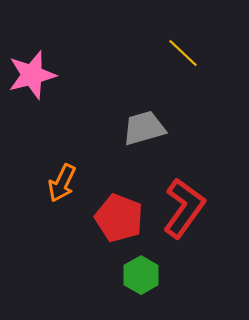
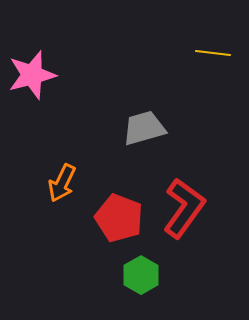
yellow line: moved 30 px right; rotated 36 degrees counterclockwise
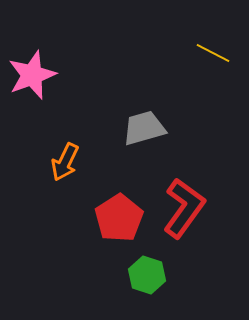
yellow line: rotated 20 degrees clockwise
pink star: rotated 6 degrees counterclockwise
orange arrow: moved 3 px right, 21 px up
red pentagon: rotated 18 degrees clockwise
green hexagon: moved 6 px right; rotated 12 degrees counterclockwise
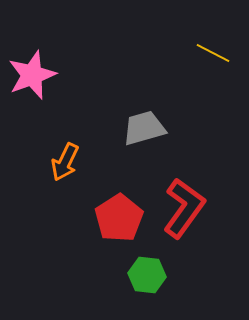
green hexagon: rotated 12 degrees counterclockwise
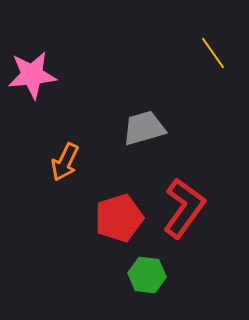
yellow line: rotated 28 degrees clockwise
pink star: rotated 15 degrees clockwise
red pentagon: rotated 15 degrees clockwise
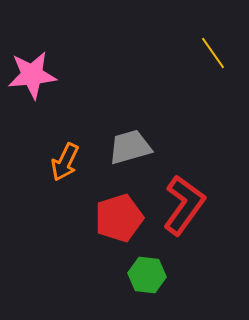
gray trapezoid: moved 14 px left, 19 px down
red L-shape: moved 3 px up
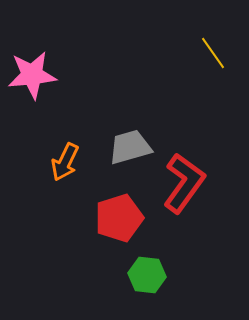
red L-shape: moved 22 px up
